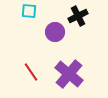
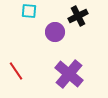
red line: moved 15 px left, 1 px up
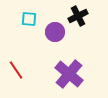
cyan square: moved 8 px down
red line: moved 1 px up
